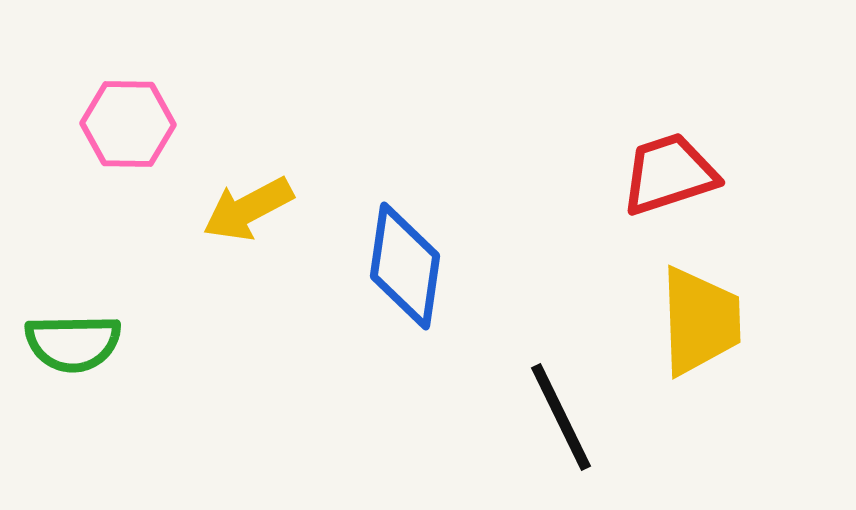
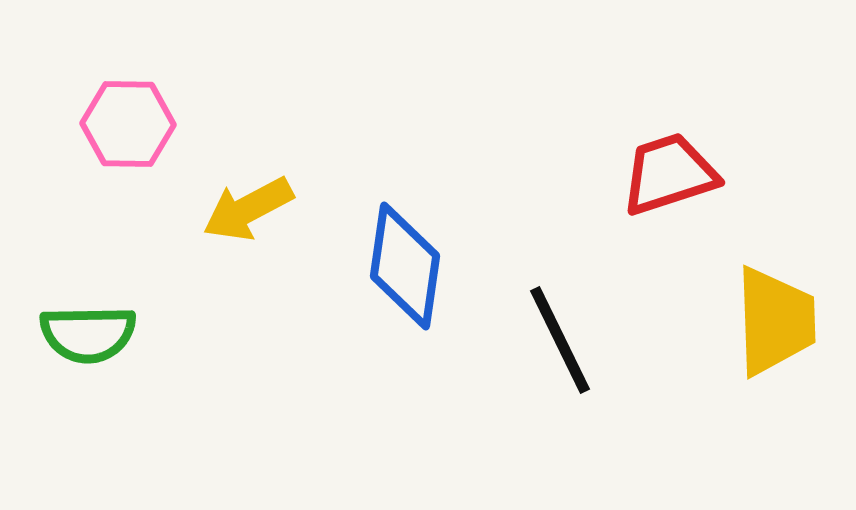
yellow trapezoid: moved 75 px right
green semicircle: moved 15 px right, 9 px up
black line: moved 1 px left, 77 px up
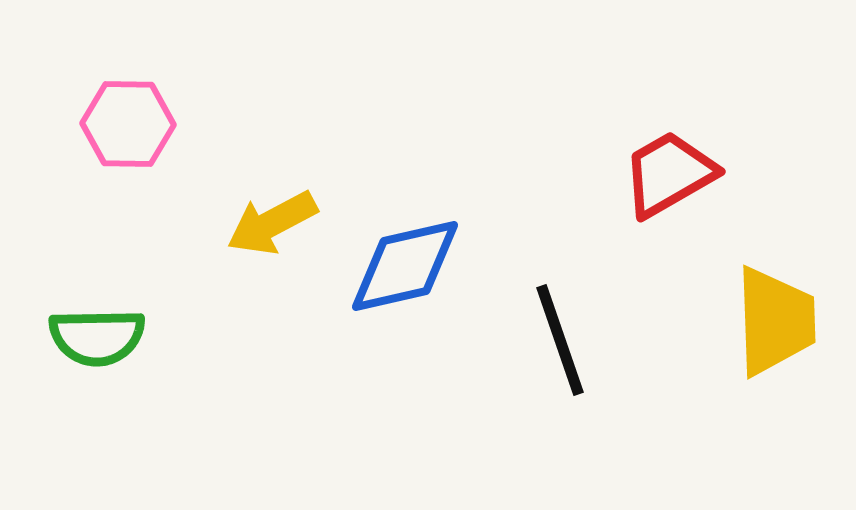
red trapezoid: rotated 12 degrees counterclockwise
yellow arrow: moved 24 px right, 14 px down
blue diamond: rotated 69 degrees clockwise
green semicircle: moved 9 px right, 3 px down
black line: rotated 7 degrees clockwise
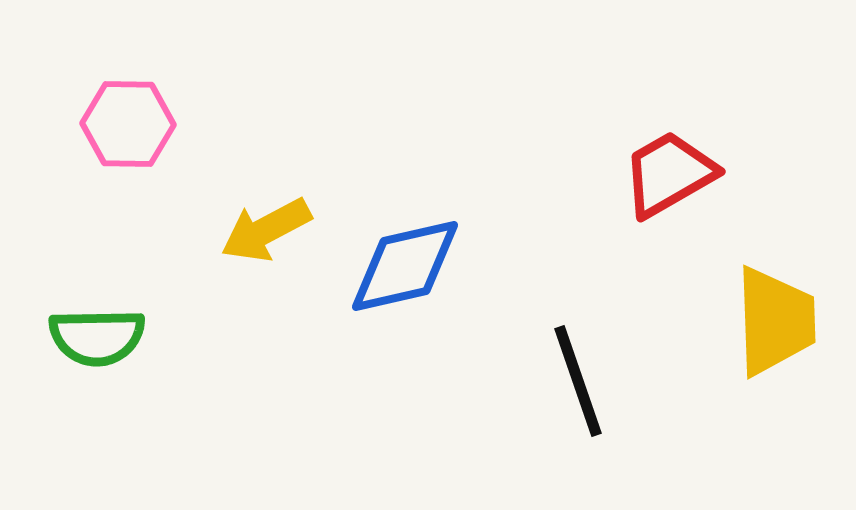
yellow arrow: moved 6 px left, 7 px down
black line: moved 18 px right, 41 px down
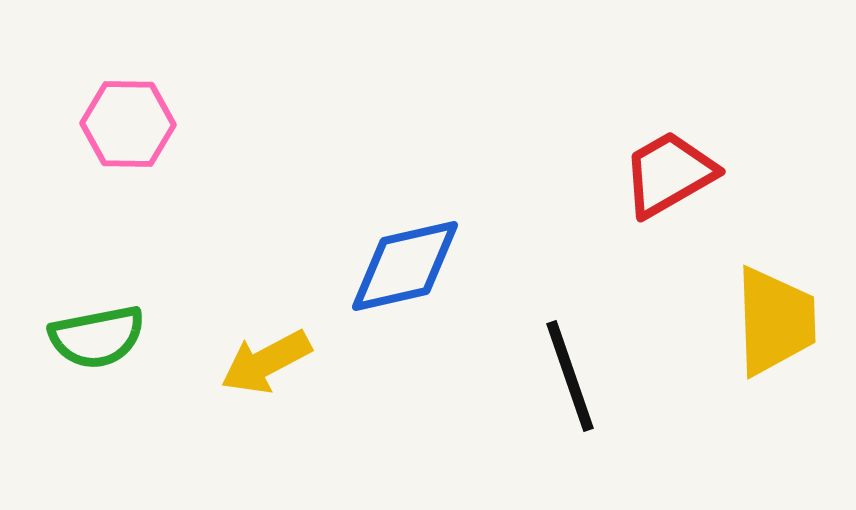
yellow arrow: moved 132 px down
green semicircle: rotated 10 degrees counterclockwise
black line: moved 8 px left, 5 px up
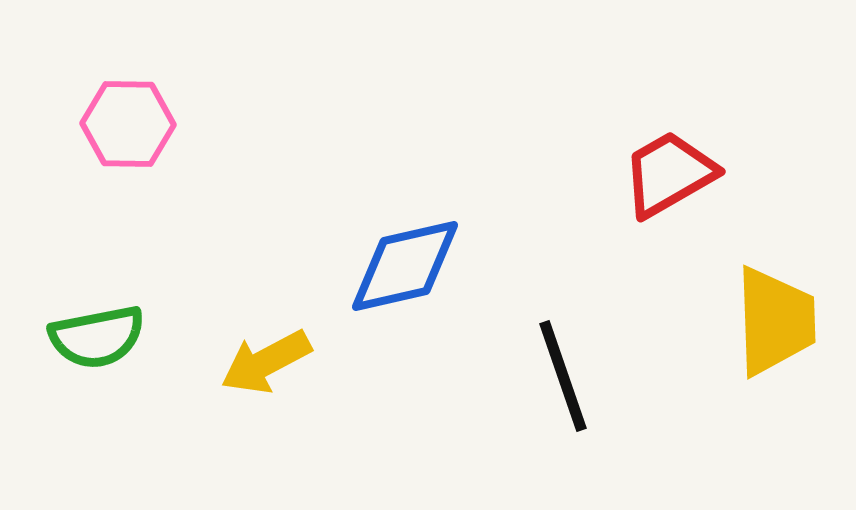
black line: moved 7 px left
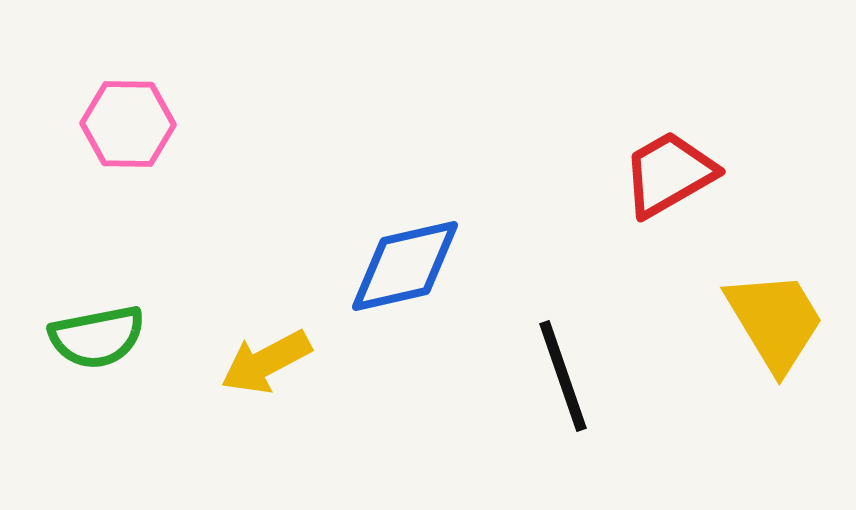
yellow trapezoid: rotated 29 degrees counterclockwise
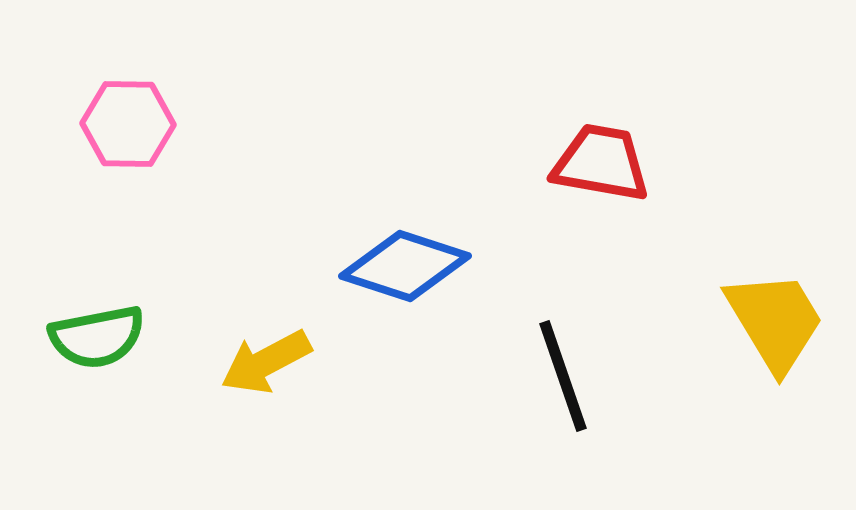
red trapezoid: moved 68 px left, 11 px up; rotated 40 degrees clockwise
blue diamond: rotated 31 degrees clockwise
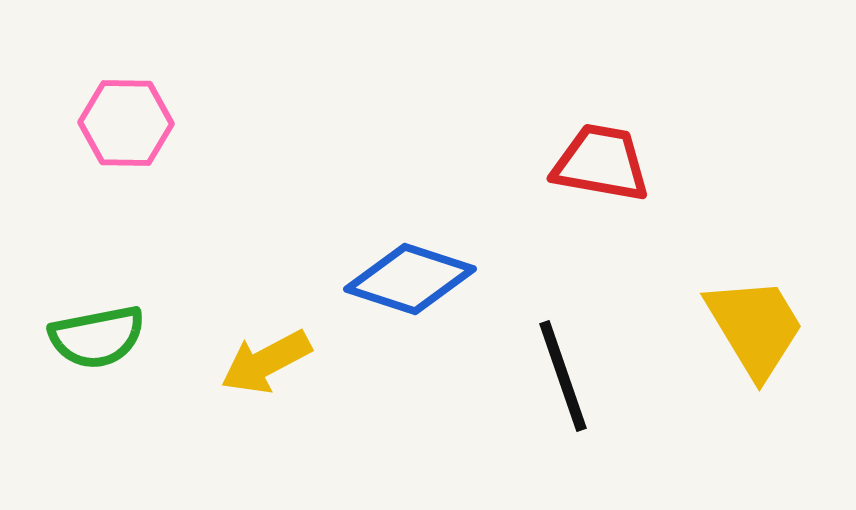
pink hexagon: moved 2 px left, 1 px up
blue diamond: moved 5 px right, 13 px down
yellow trapezoid: moved 20 px left, 6 px down
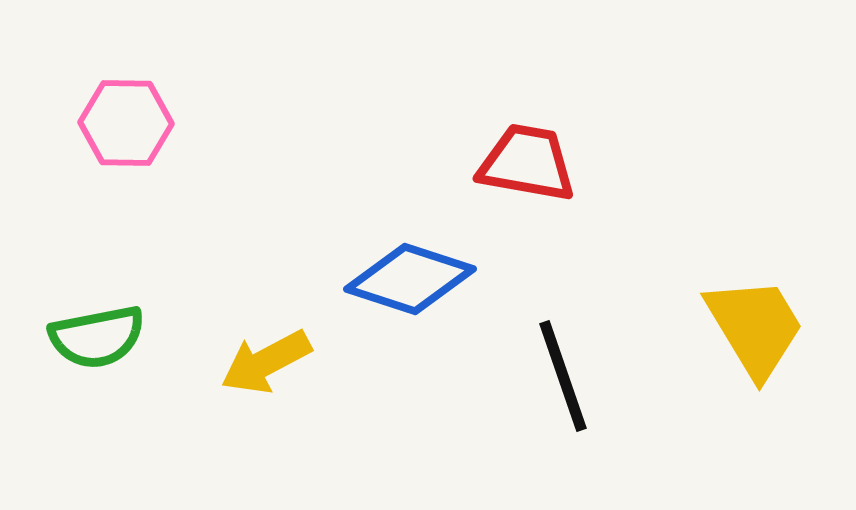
red trapezoid: moved 74 px left
